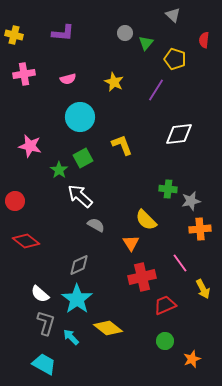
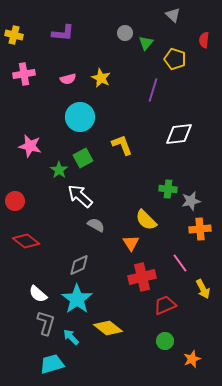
yellow star: moved 13 px left, 4 px up
purple line: moved 3 px left; rotated 15 degrees counterclockwise
white semicircle: moved 2 px left
cyan trapezoid: moved 8 px right; rotated 45 degrees counterclockwise
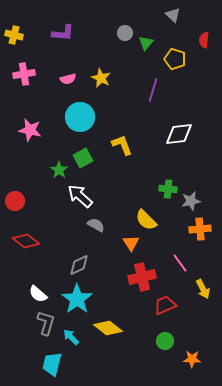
pink star: moved 16 px up
orange star: rotated 24 degrees clockwise
cyan trapezoid: rotated 60 degrees counterclockwise
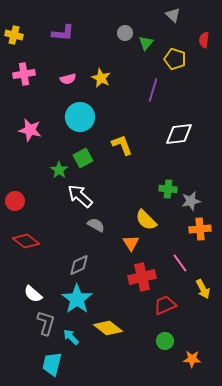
white semicircle: moved 5 px left
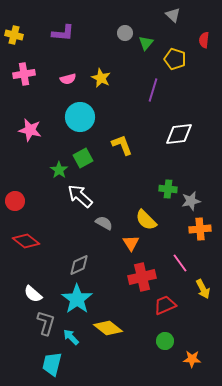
gray semicircle: moved 8 px right, 2 px up
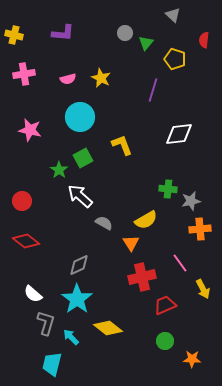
red circle: moved 7 px right
yellow semicircle: rotated 75 degrees counterclockwise
